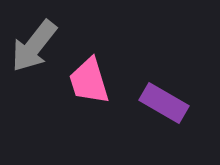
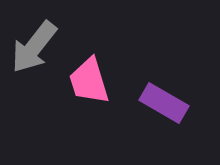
gray arrow: moved 1 px down
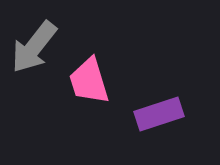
purple rectangle: moved 5 px left, 11 px down; rotated 48 degrees counterclockwise
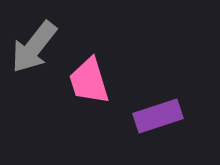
purple rectangle: moved 1 px left, 2 px down
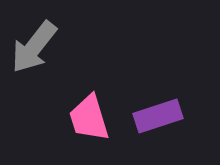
pink trapezoid: moved 37 px down
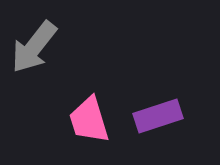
pink trapezoid: moved 2 px down
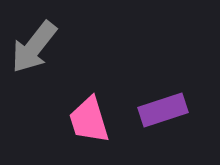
purple rectangle: moved 5 px right, 6 px up
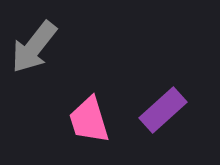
purple rectangle: rotated 24 degrees counterclockwise
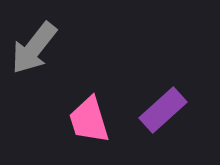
gray arrow: moved 1 px down
